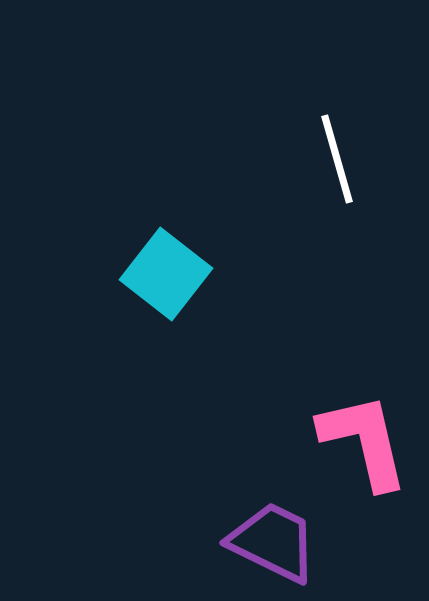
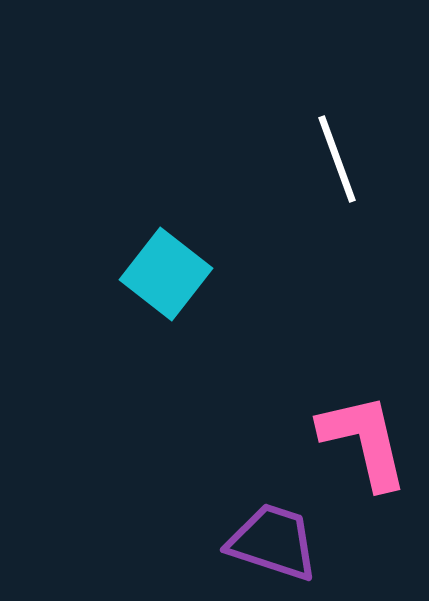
white line: rotated 4 degrees counterclockwise
purple trapezoid: rotated 8 degrees counterclockwise
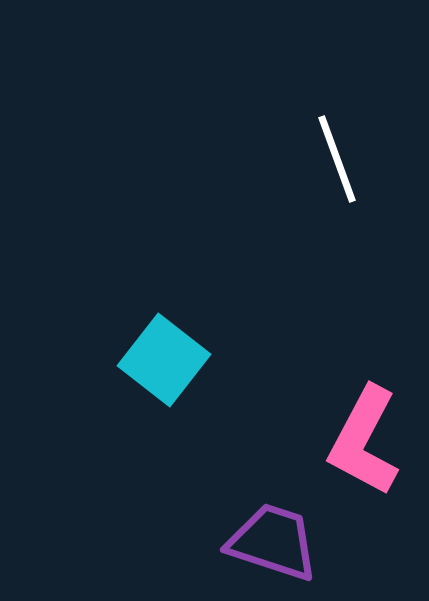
cyan square: moved 2 px left, 86 px down
pink L-shape: rotated 139 degrees counterclockwise
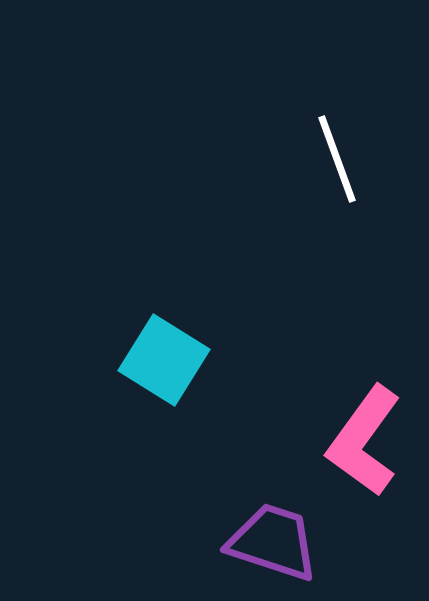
cyan square: rotated 6 degrees counterclockwise
pink L-shape: rotated 8 degrees clockwise
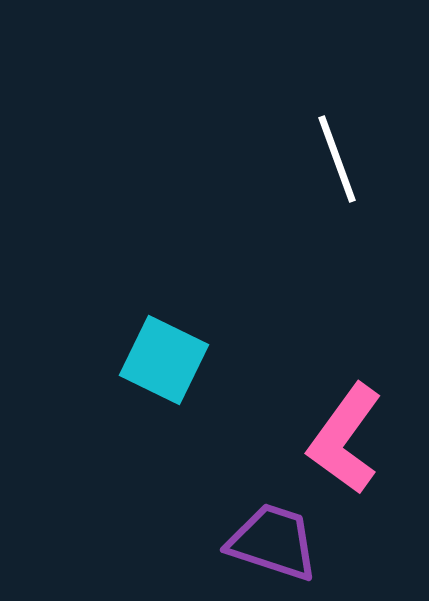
cyan square: rotated 6 degrees counterclockwise
pink L-shape: moved 19 px left, 2 px up
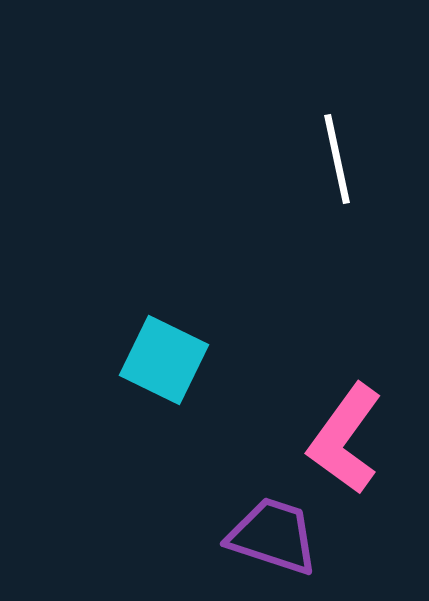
white line: rotated 8 degrees clockwise
purple trapezoid: moved 6 px up
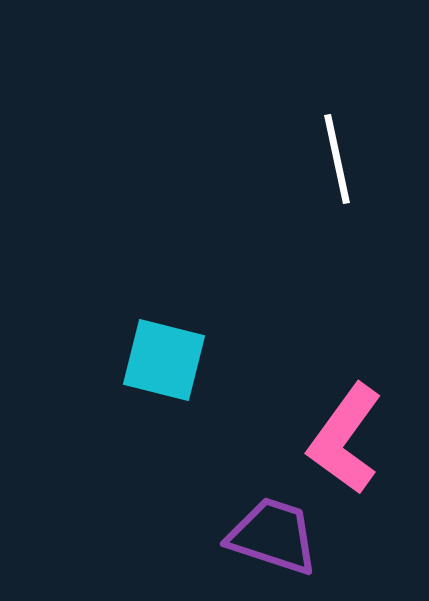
cyan square: rotated 12 degrees counterclockwise
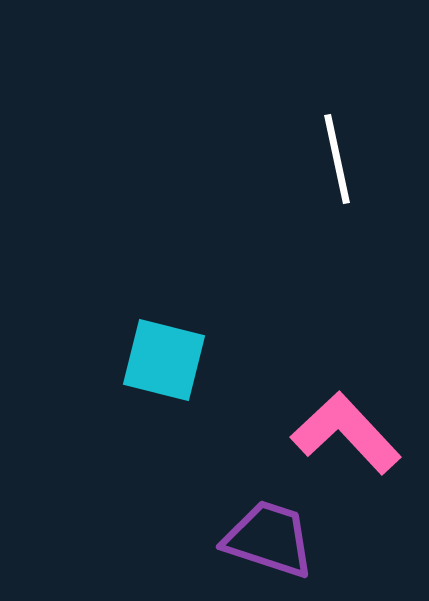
pink L-shape: moved 1 px right, 6 px up; rotated 101 degrees clockwise
purple trapezoid: moved 4 px left, 3 px down
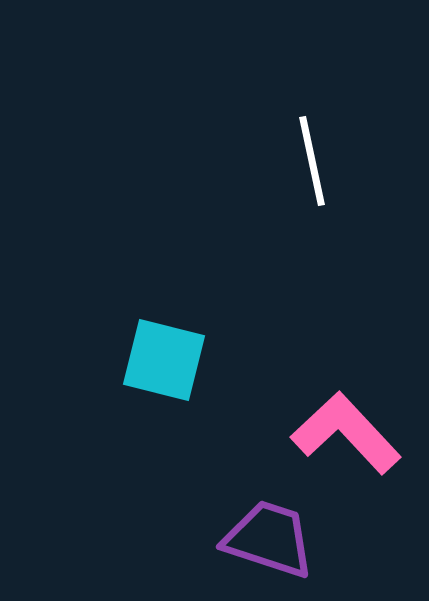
white line: moved 25 px left, 2 px down
